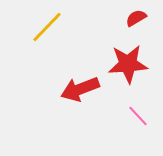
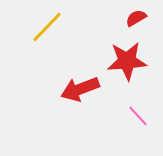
red star: moved 1 px left, 3 px up
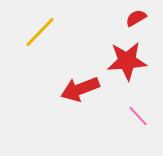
yellow line: moved 7 px left, 5 px down
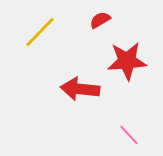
red semicircle: moved 36 px left, 2 px down
red arrow: rotated 27 degrees clockwise
pink line: moved 9 px left, 19 px down
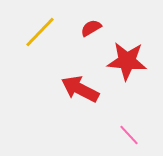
red semicircle: moved 9 px left, 8 px down
red star: rotated 9 degrees clockwise
red arrow: rotated 21 degrees clockwise
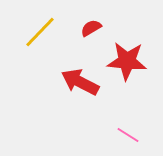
red arrow: moved 7 px up
pink line: moved 1 px left; rotated 15 degrees counterclockwise
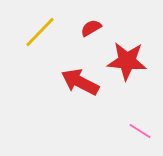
pink line: moved 12 px right, 4 px up
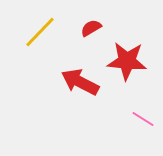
pink line: moved 3 px right, 12 px up
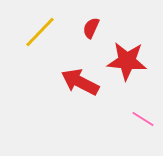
red semicircle: rotated 35 degrees counterclockwise
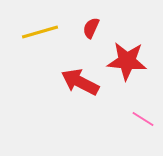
yellow line: rotated 30 degrees clockwise
